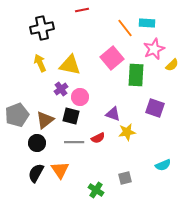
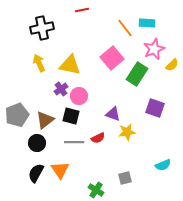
yellow arrow: moved 1 px left
green rectangle: moved 1 px right, 1 px up; rotated 30 degrees clockwise
pink circle: moved 1 px left, 1 px up
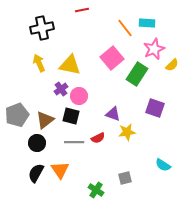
cyan semicircle: rotated 56 degrees clockwise
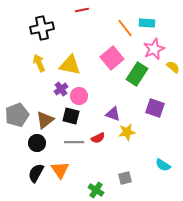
yellow semicircle: moved 1 px right, 2 px down; rotated 96 degrees counterclockwise
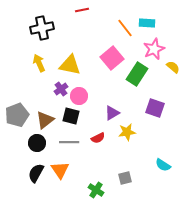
purple triangle: moved 1 px left, 1 px up; rotated 49 degrees counterclockwise
gray line: moved 5 px left
